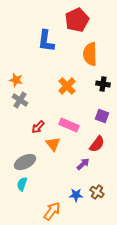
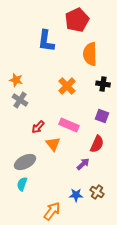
red semicircle: rotated 12 degrees counterclockwise
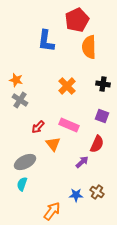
orange semicircle: moved 1 px left, 7 px up
purple arrow: moved 1 px left, 2 px up
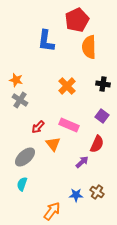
purple square: rotated 16 degrees clockwise
gray ellipse: moved 5 px up; rotated 15 degrees counterclockwise
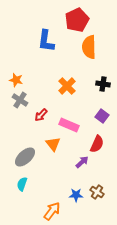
red arrow: moved 3 px right, 12 px up
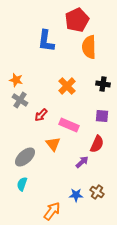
purple square: rotated 32 degrees counterclockwise
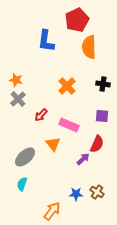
gray cross: moved 2 px left, 1 px up; rotated 14 degrees clockwise
purple arrow: moved 1 px right, 3 px up
blue star: moved 1 px up
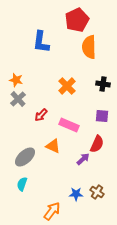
blue L-shape: moved 5 px left, 1 px down
orange triangle: moved 2 px down; rotated 28 degrees counterclockwise
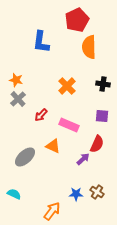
cyan semicircle: moved 8 px left, 10 px down; rotated 96 degrees clockwise
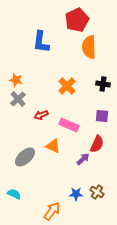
red arrow: rotated 24 degrees clockwise
